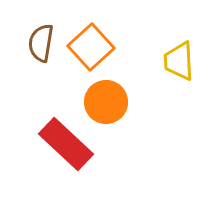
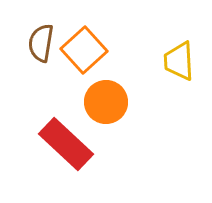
orange square: moved 7 px left, 3 px down
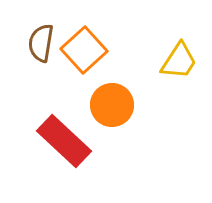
yellow trapezoid: rotated 144 degrees counterclockwise
orange circle: moved 6 px right, 3 px down
red rectangle: moved 2 px left, 3 px up
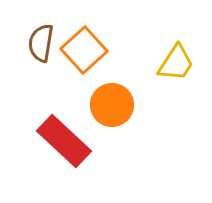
yellow trapezoid: moved 3 px left, 2 px down
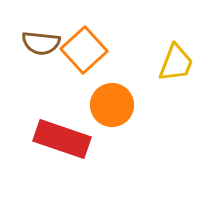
brown semicircle: rotated 93 degrees counterclockwise
yellow trapezoid: rotated 12 degrees counterclockwise
red rectangle: moved 2 px left, 2 px up; rotated 24 degrees counterclockwise
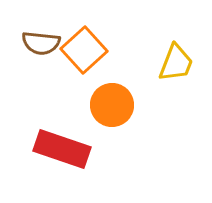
red rectangle: moved 10 px down
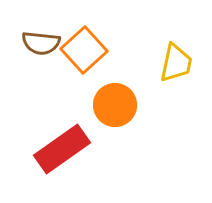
yellow trapezoid: rotated 9 degrees counterclockwise
orange circle: moved 3 px right
red rectangle: rotated 54 degrees counterclockwise
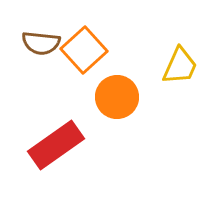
yellow trapezoid: moved 4 px right, 3 px down; rotated 12 degrees clockwise
orange circle: moved 2 px right, 8 px up
red rectangle: moved 6 px left, 4 px up
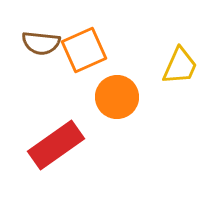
orange square: rotated 18 degrees clockwise
